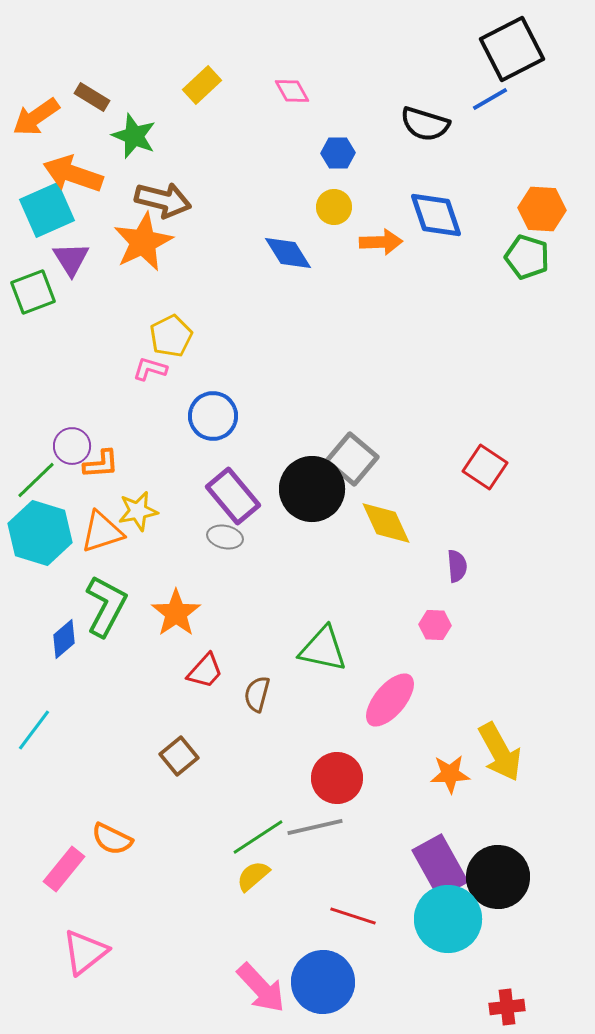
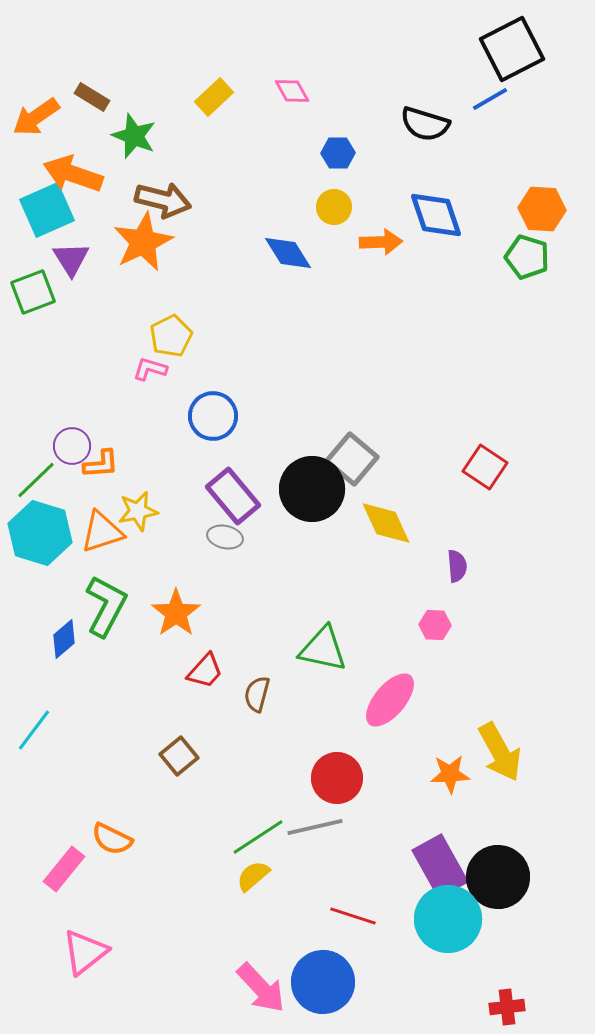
yellow rectangle at (202, 85): moved 12 px right, 12 px down
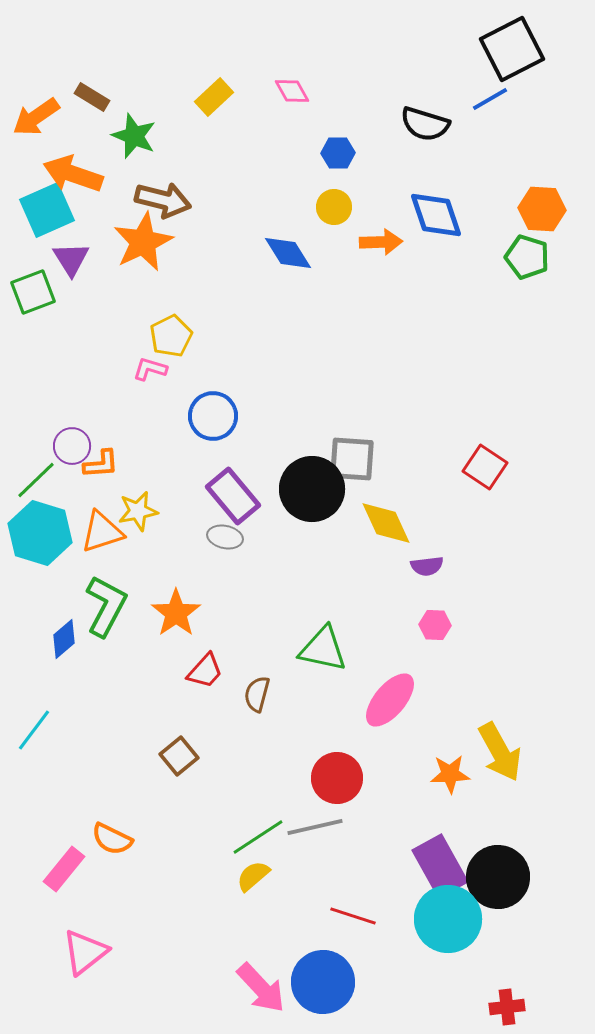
gray square at (352, 459): rotated 36 degrees counterclockwise
purple semicircle at (457, 566): moved 30 px left; rotated 88 degrees clockwise
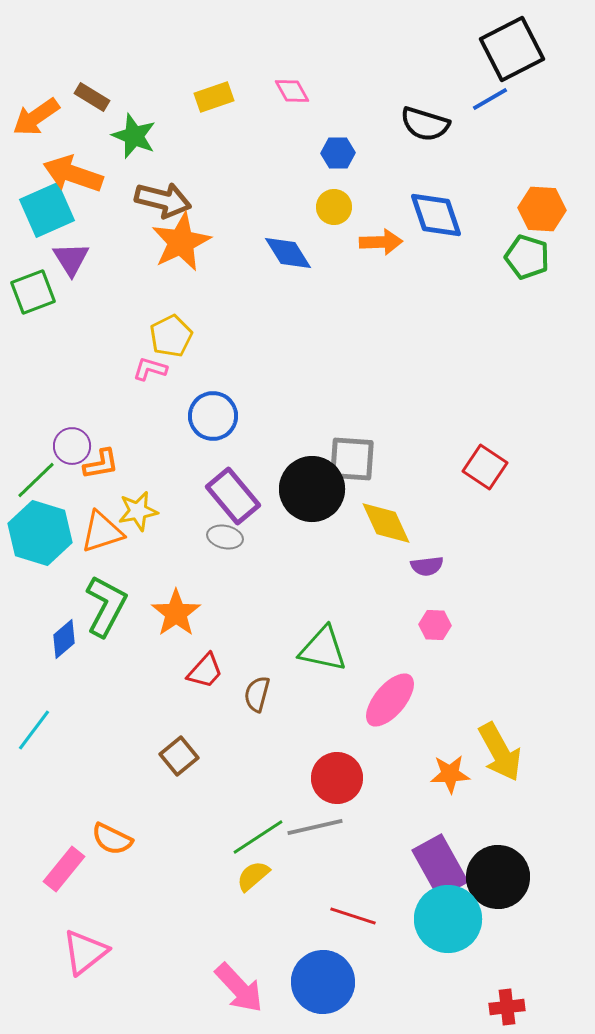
yellow rectangle at (214, 97): rotated 24 degrees clockwise
orange star at (143, 242): moved 38 px right
orange L-shape at (101, 464): rotated 6 degrees counterclockwise
pink arrow at (261, 988): moved 22 px left
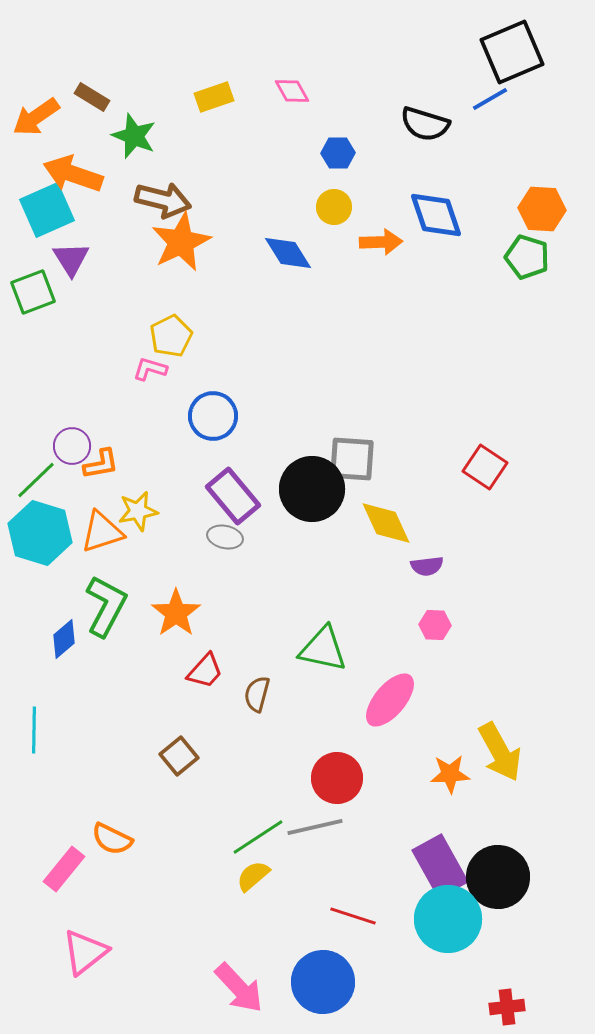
black square at (512, 49): moved 3 px down; rotated 4 degrees clockwise
cyan line at (34, 730): rotated 36 degrees counterclockwise
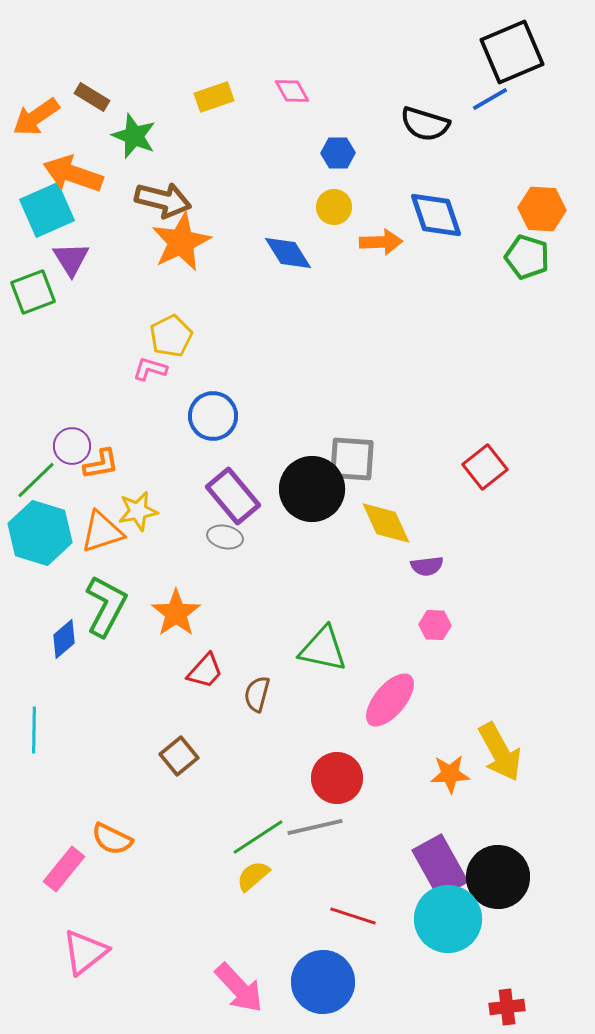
red square at (485, 467): rotated 18 degrees clockwise
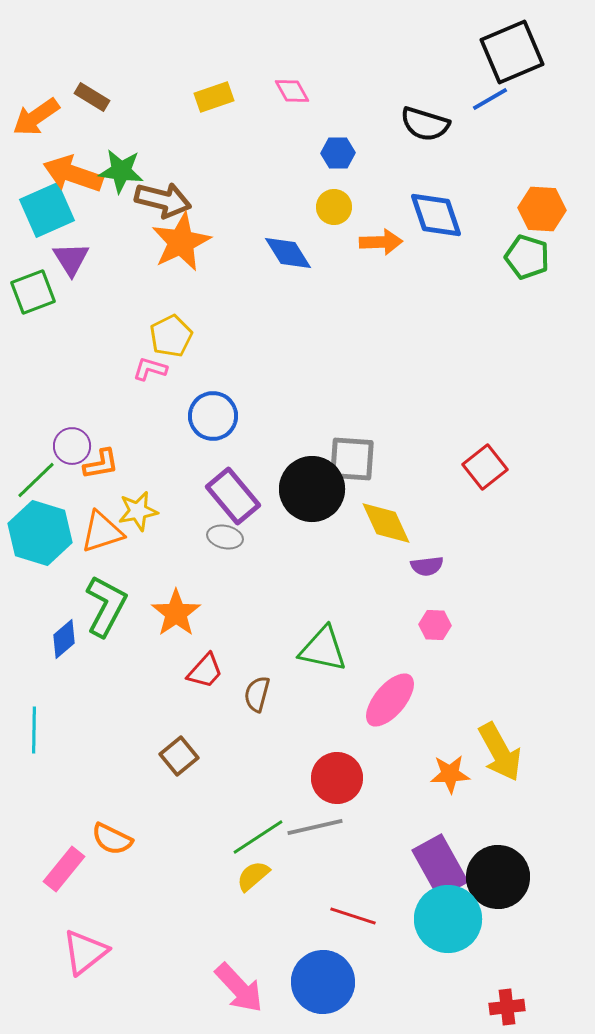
green star at (134, 136): moved 13 px left, 35 px down; rotated 15 degrees counterclockwise
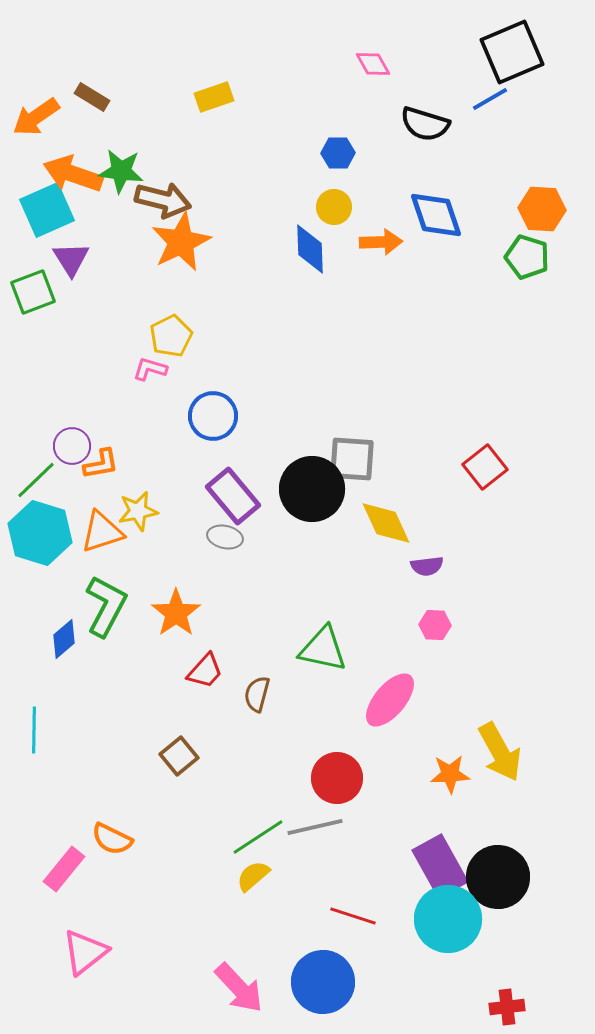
pink diamond at (292, 91): moved 81 px right, 27 px up
blue diamond at (288, 253): moved 22 px right, 4 px up; rotated 30 degrees clockwise
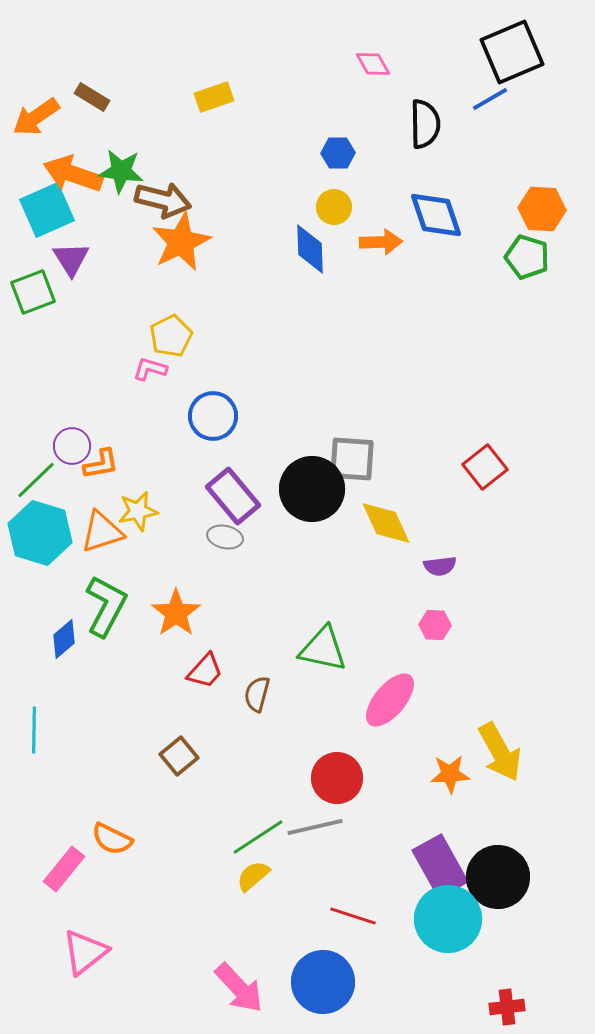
black semicircle at (425, 124): rotated 108 degrees counterclockwise
purple semicircle at (427, 566): moved 13 px right
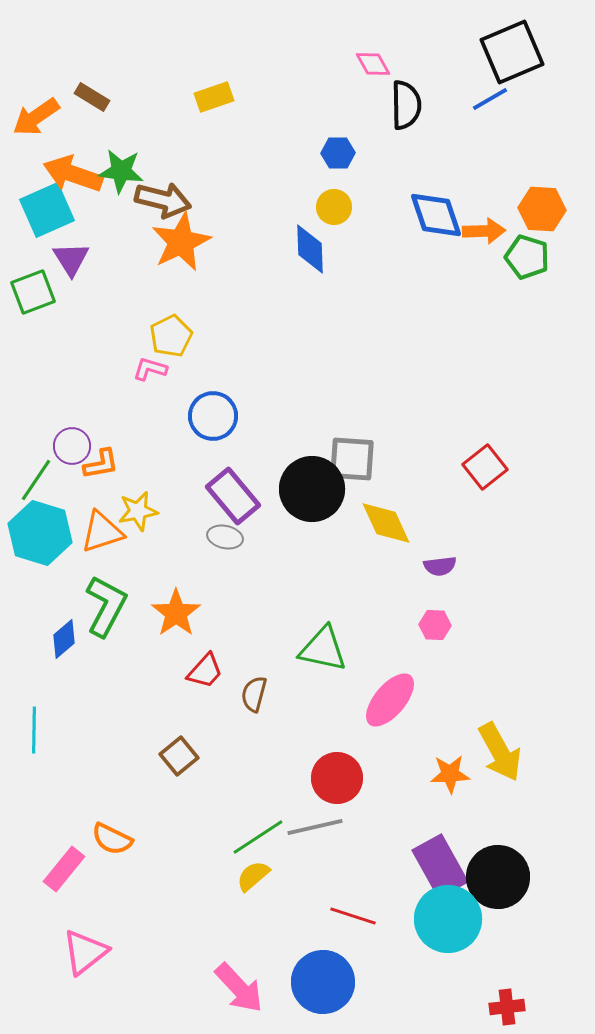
black semicircle at (425, 124): moved 19 px left, 19 px up
orange arrow at (381, 242): moved 103 px right, 11 px up
green line at (36, 480): rotated 12 degrees counterclockwise
brown semicircle at (257, 694): moved 3 px left
